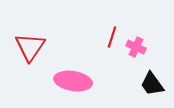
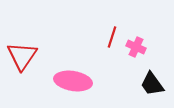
red triangle: moved 8 px left, 9 px down
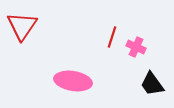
red triangle: moved 30 px up
